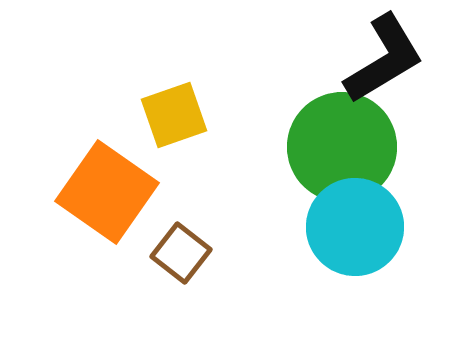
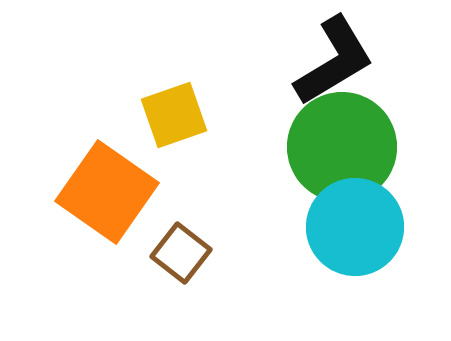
black L-shape: moved 50 px left, 2 px down
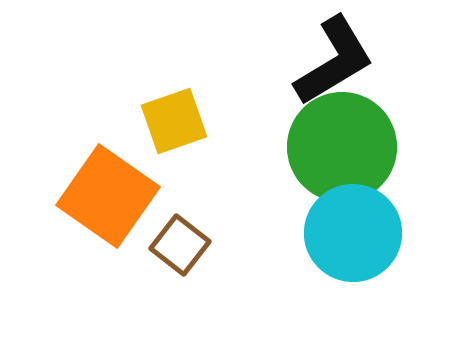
yellow square: moved 6 px down
orange square: moved 1 px right, 4 px down
cyan circle: moved 2 px left, 6 px down
brown square: moved 1 px left, 8 px up
